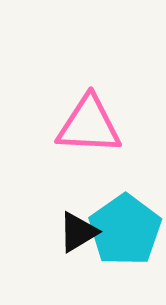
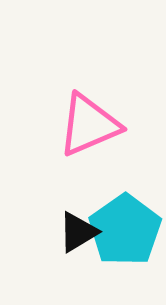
pink triangle: rotated 26 degrees counterclockwise
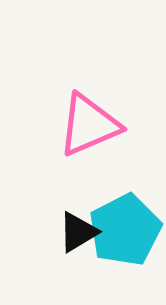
cyan pentagon: rotated 8 degrees clockwise
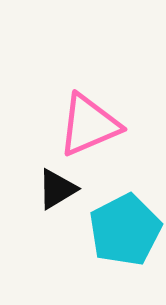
black triangle: moved 21 px left, 43 px up
